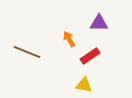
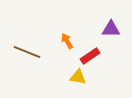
purple triangle: moved 12 px right, 6 px down
orange arrow: moved 2 px left, 2 px down
yellow triangle: moved 6 px left, 8 px up
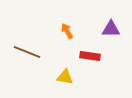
orange arrow: moved 10 px up
red rectangle: rotated 42 degrees clockwise
yellow triangle: moved 13 px left
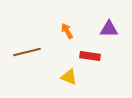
purple triangle: moved 2 px left
brown line: rotated 36 degrees counterclockwise
yellow triangle: moved 4 px right; rotated 12 degrees clockwise
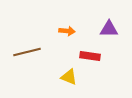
orange arrow: rotated 126 degrees clockwise
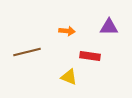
purple triangle: moved 2 px up
